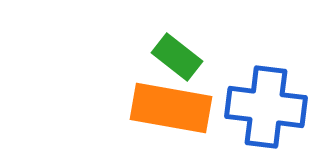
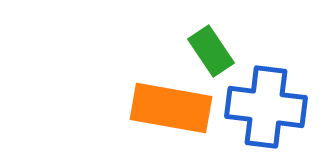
green rectangle: moved 34 px right, 6 px up; rotated 18 degrees clockwise
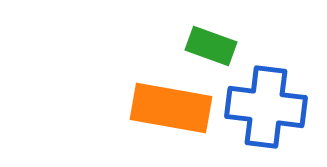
green rectangle: moved 5 px up; rotated 36 degrees counterclockwise
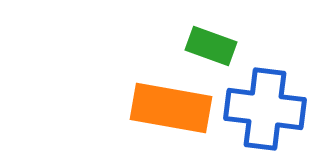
blue cross: moved 1 px left, 2 px down
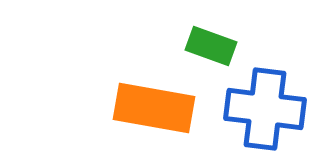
orange rectangle: moved 17 px left
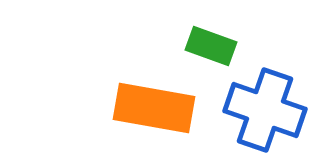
blue cross: moved 1 px down; rotated 12 degrees clockwise
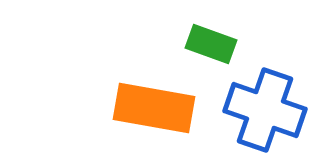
green rectangle: moved 2 px up
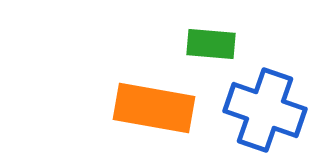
green rectangle: rotated 15 degrees counterclockwise
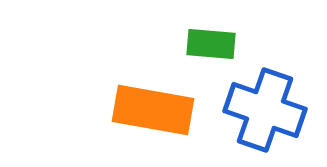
orange rectangle: moved 1 px left, 2 px down
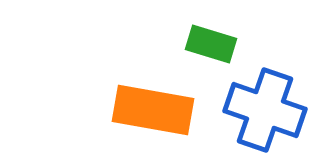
green rectangle: rotated 12 degrees clockwise
